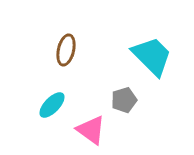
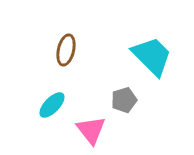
pink triangle: rotated 16 degrees clockwise
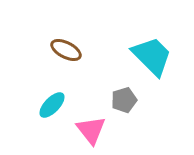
brown ellipse: rotated 76 degrees counterclockwise
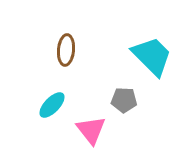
brown ellipse: rotated 68 degrees clockwise
gray pentagon: rotated 20 degrees clockwise
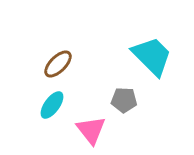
brown ellipse: moved 8 px left, 14 px down; rotated 40 degrees clockwise
cyan ellipse: rotated 8 degrees counterclockwise
